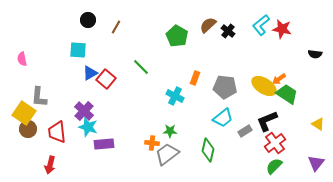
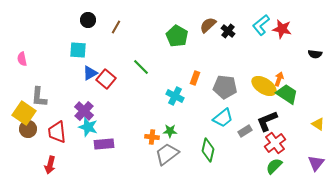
orange arrow: rotated 144 degrees clockwise
orange cross: moved 6 px up
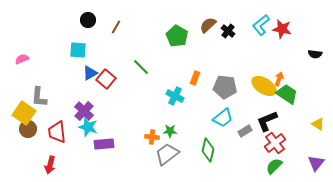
pink semicircle: rotated 80 degrees clockwise
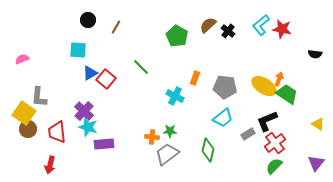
gray rectangle: moved 3 px right, 3 px down
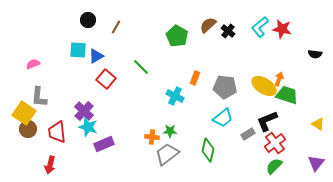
cyan L-shape: moved 1 px left, 2 px down
pink semicircle: moved 11 px right, 5 px down
blue triangle: moved 6 px right, 17 px up
green trapezoid: moved 1 px down; rotated 15 degrees counterclockwise
purple rectangle: rotated 18 degrees counterclockwise
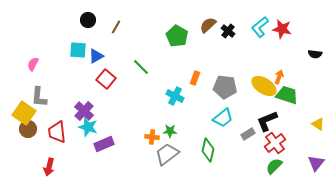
pink semicircle: rotated 40 degrees counterclockwise
orange arrow: moved 2 px up
red arrow: moved 1 px left, 2 px down
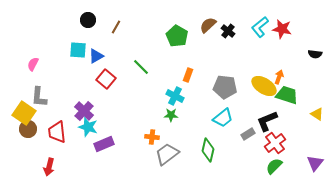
orange rectangle: moved 7 px left, 3 px up
yellow triangle: moved 1 px left, 10 px up
green star: moved 1 px right, 16 px up
purple triangle: moved 1 px left
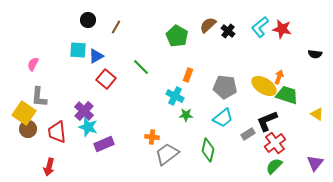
green star: moved 15 px right
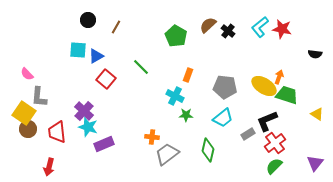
green pentagon: moved 1 px left
pink semicircle: moved 6 px left, 10 px down; rotated 72 degrees counterclockwise
